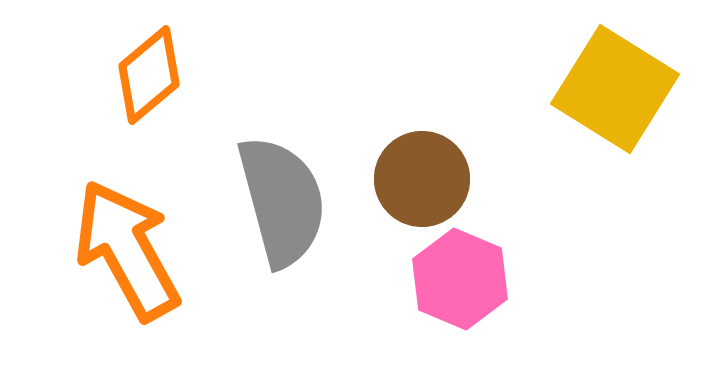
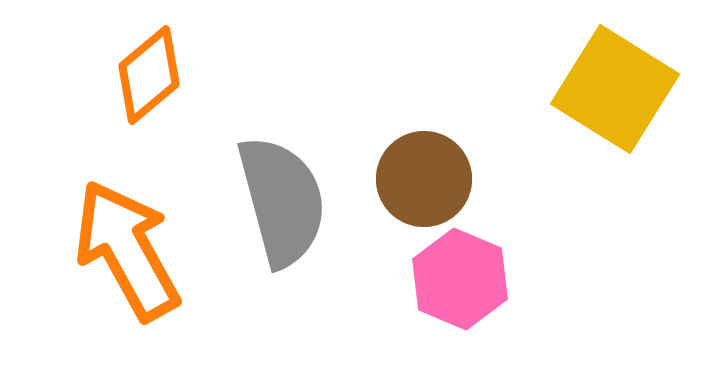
brown circle: moved 2 px right
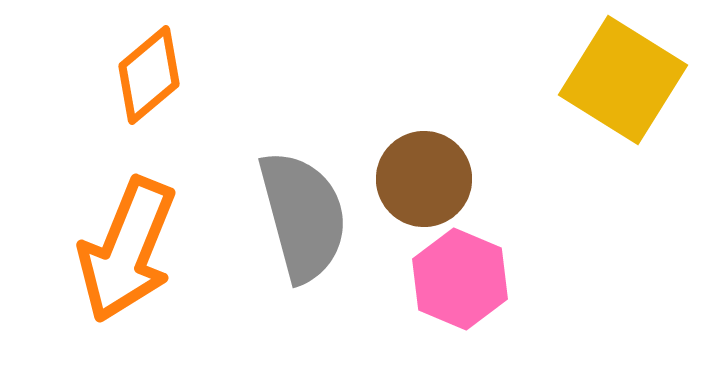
yellow square: moved 8 px right, 9 px up
gray semicircle: moved 21 px right, 15 px down
orange arrow: rotated 129 degrees counterclockwise
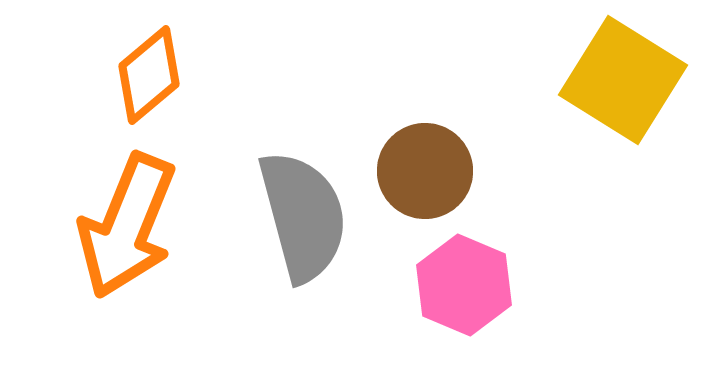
brown circle: moved 1 px right, 8 px up
orange arrow: moved 24 px up
pink hexagon: moved 4 px right, 6 px down
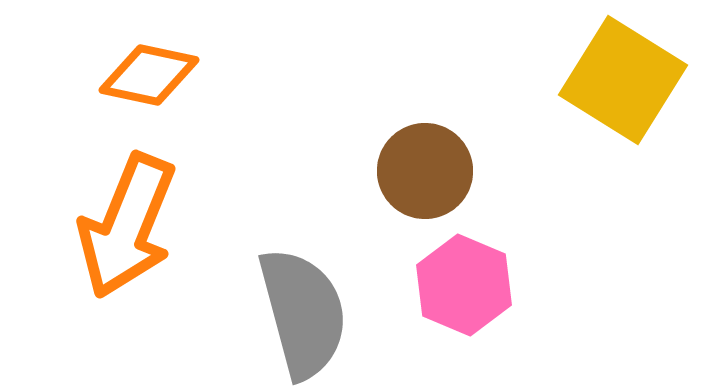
orange diamond: rotated 52 degrees clockwise
gray semicircle: moved 97 px down
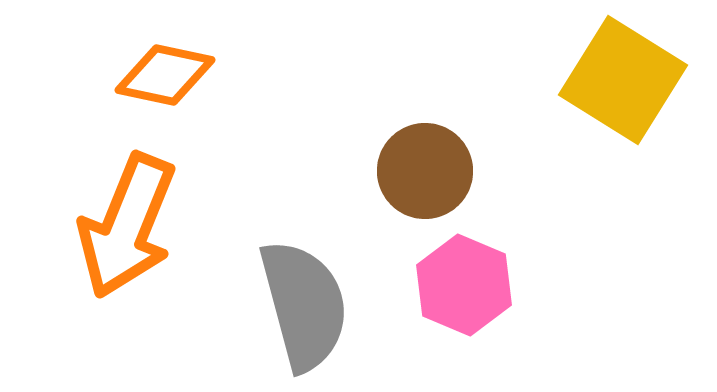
orange diamond: moved 16 px right
gray semicircle: moved 1 px right, 8 px up
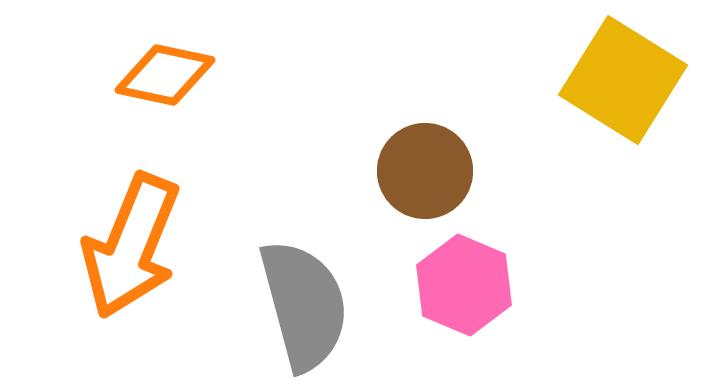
orange arrow: moved 4 px right, 20 px down
